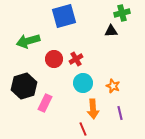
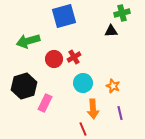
red cross: moved 2 px left, 2 px up
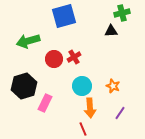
cyan circle: moved 1 px left, 3 px down
orange arrow: moved 3 px left, 1 px up
purple line: rotated 48 degrees clockwise
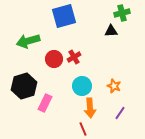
orange star: moved 1 px right
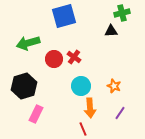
green arrow: moved 2 px down
red cross: rotated 24 degrees counterclockwise
cyan circle: moved 1 px left
pink rectangle: moved 9 px left, 11 px down
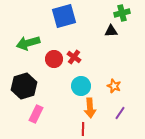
red line: rotated 24 degrees clockwise
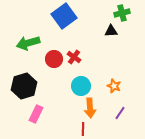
blue square: rotated 20 degrees counterclockwise
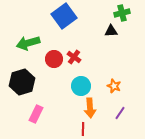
black hexagon: moved 2 px left, 4 px up
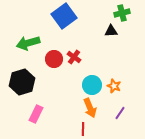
cyan circle: moved 11 px right, 1 px up
orange arrow: rotated 18 degrees counterclockwise
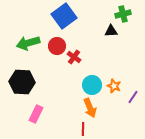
green cross: moved 1 px right, 1 px down
red circle: moved 3 px right, 13 px up
black hexagon: rotated 20 degrees clockwise
purple line: moved 13 px right, 16 px up
